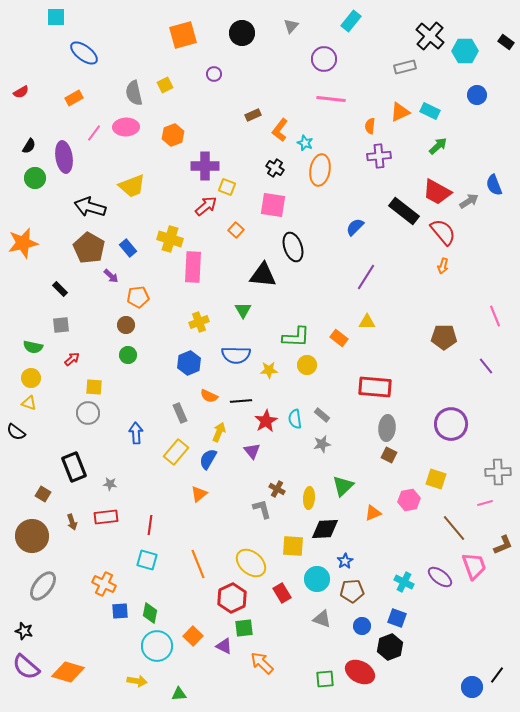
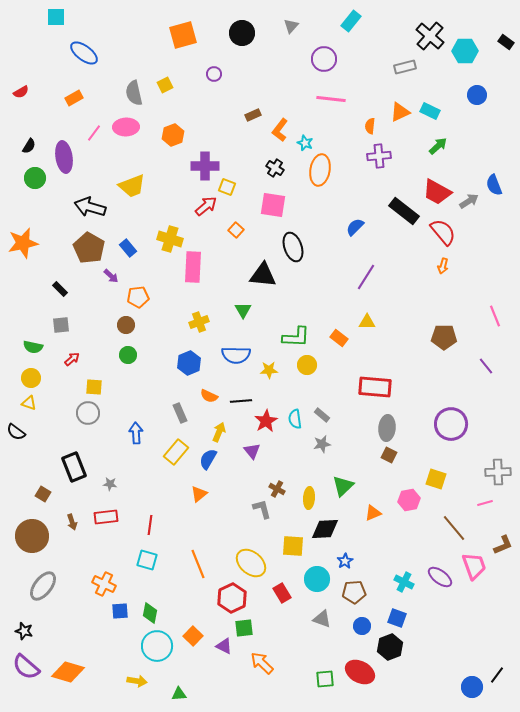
brown pentagon at (352, 591): moved 2 px right, 1 px down
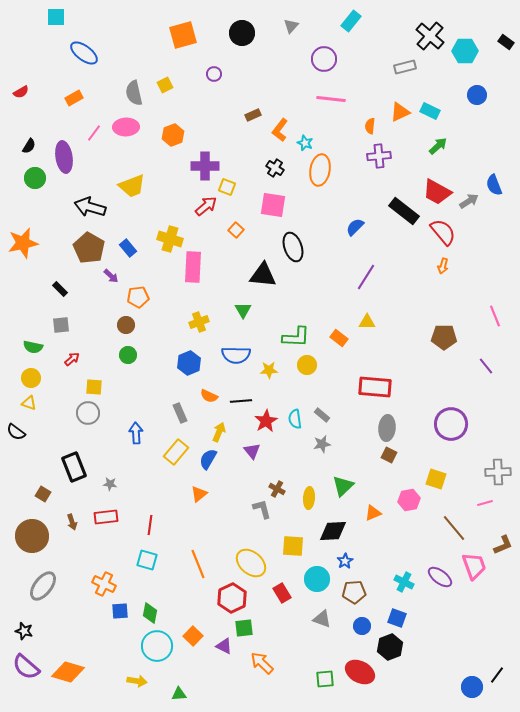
black diamond at (325, 529): moved 8 px right, 2 px down
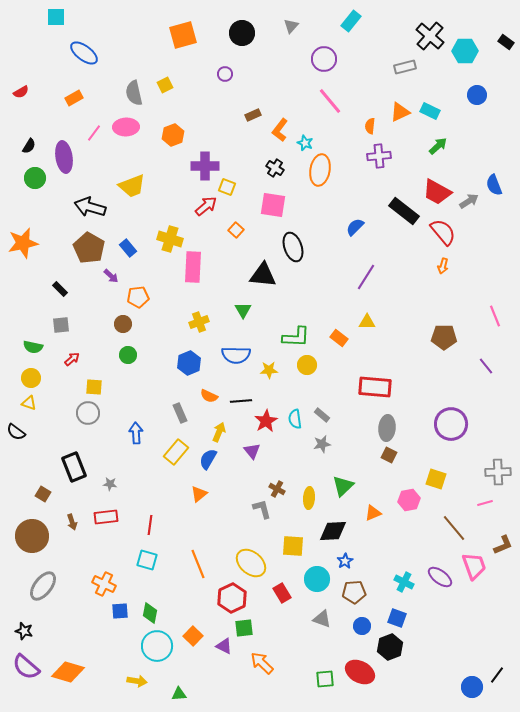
purple circle at (214, 74): moved 11 px right
pink line at (331, 99): moved 1 px left, 2 px down; rotated 44 degrees clockwise
brown circle at (126, 325): moved 3 px left, 1 px up
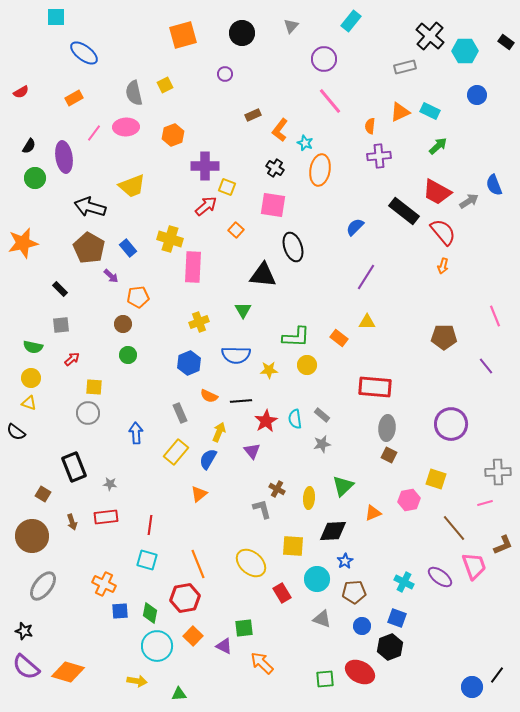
red hexagon at (232, 598): moved 47 px left; rotated 16 degrees clockwise
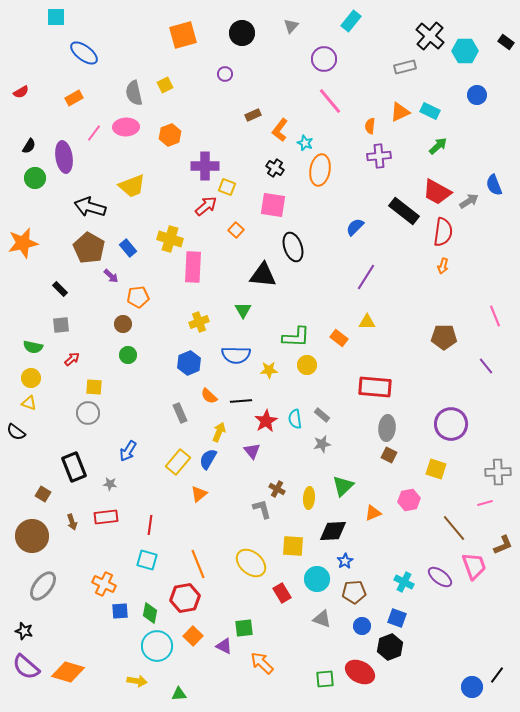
orange hexagon at (173, 135): moved 3 px left
red semicircle at (443, 232): rotated 48 degrees clockwise
orange semicircle at (209, 396): rotated 18 degrees clockwise
blue arrow at (136, 433): moved 8 px left, 18 px down; rotated 145 degrees counterclockwise
yellow rectangle at (176, 452): moved 2 px right, 10 px down
yellow square at (436, 479): moved 10 px up
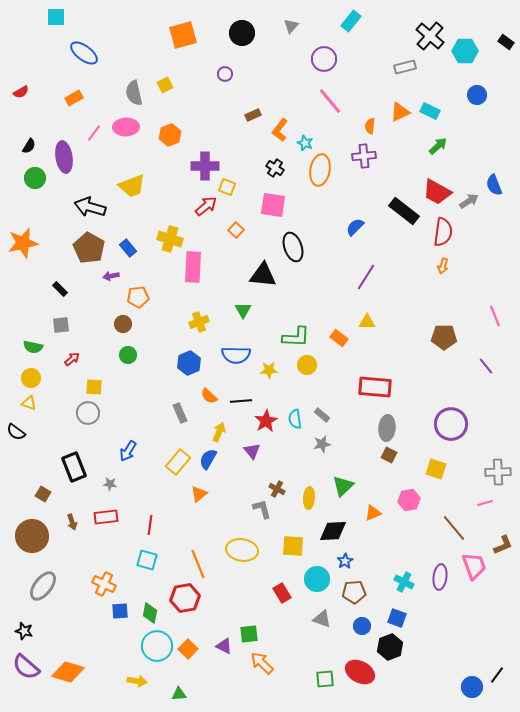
purple cross at (379, 156): moved 15 px left
purple arrow at (111, 276): rotated 126 degrees clockwise
yellow ellipse at (251, 563): moved 9 px left, 13 px up; rotated 32 degrees counterclockwise
purple ellipse at (440, 577): rotated 60 degrees clockwise
green square at (244, 628): moved 5 px right, 6 px down
orange square at (193, 636): moved 5 px left, 13 px down
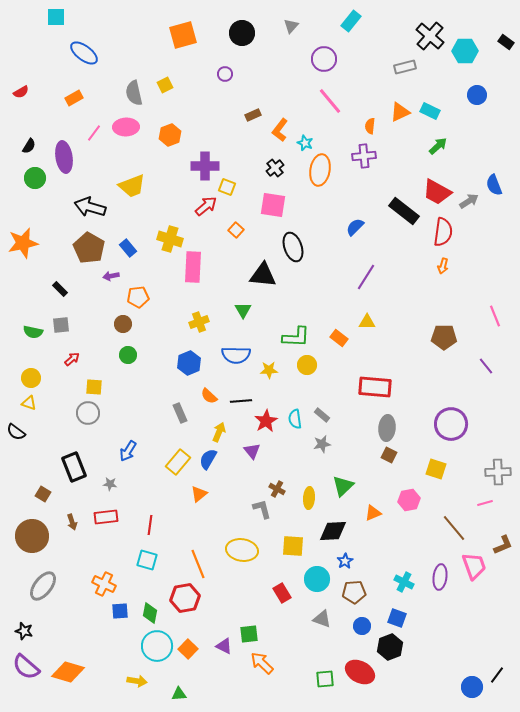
black cross at (275, 168): rotated 18 degrees clockwise
green semicircle at (33, 347): moved 15 px up
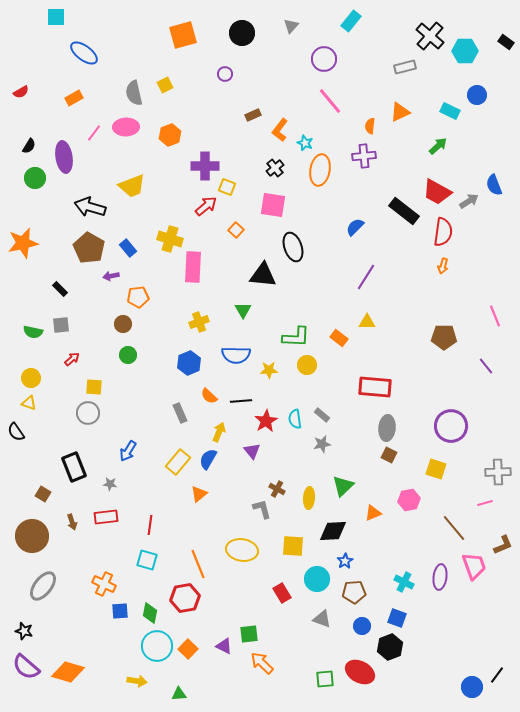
cyan rectangle at (430, 111): moved 20 px right
purple circle at (451, 424): moved 2 px down
black semicircle at (16, 432): rotated 18 degrees clockwise
